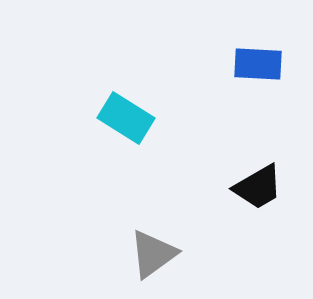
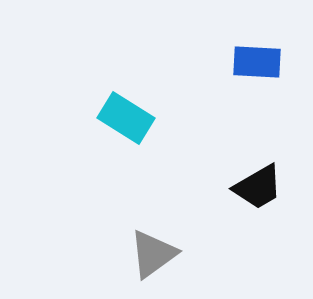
blue rectangle: moved 1 px left, 2 px up
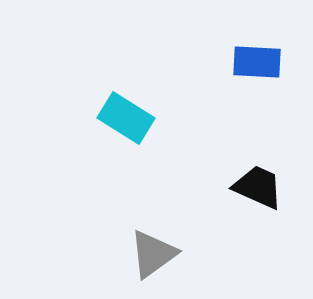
black trapezoid: rotated 126 degrees counterclockwise
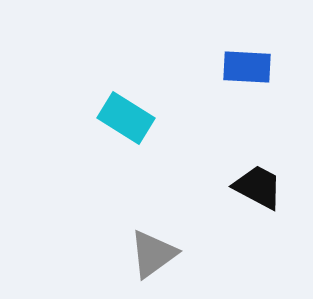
blue rectangle: moved 10 px left, 5 px down
black trapezoid: rotated 4 degrees clockwise
